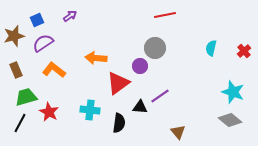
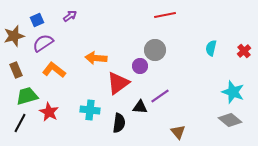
gray circle: moved 2 px down
green trapezoid: moved 1 px right, 1 px up
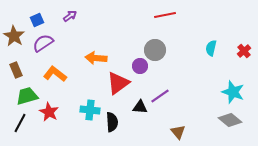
brown star: rotated 25 degrees counterclockwise
orange L-shape: moved 1 px right, 4 px down
black semicircle: moved 7 px left, 1 px up; rotated 12 degrees counterclockwise
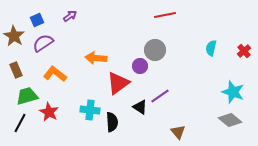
black triangle: rotated 28 degrees clockwise
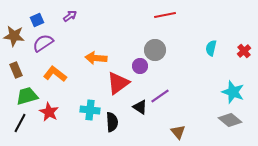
brown star: rotated 25 degrees counterclockwise
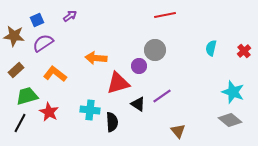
purple circle: moved 1 px left
brown rectangle: rotated 70 degrees clockwise
red triangle: rotated 20 degrees clockwise
purple line: moved 2 px right
black triangle: moved 2 px left, 3 px up
brown triangle: moved 1 px up
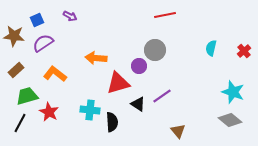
purple arrow: rotated 64 degrees clockwise
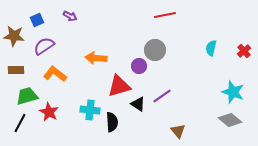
purple semicircle: moved 1 px right, 3 px down
brown rectangle: rotated 42 degrees clockwise
red triangle: moved 1 px right, 3 px down
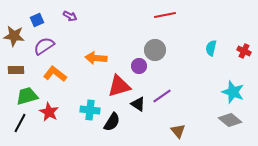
red cross: rotated 24 degrees counterclockwise
black semicircle: rotated 36 degrees clockwise
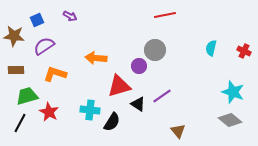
orange L-shape: rotated 20 degrees counterclockwise
